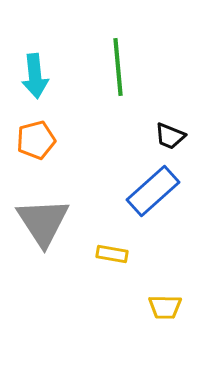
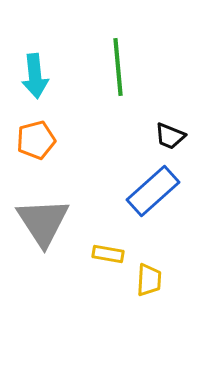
yellow rectangle: moved 4 px left
yellow trapezoid: moved 16 px left, 27 px up; rotated 88 degrees counterclockwise
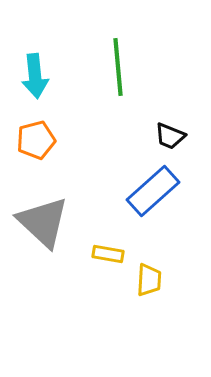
gray triangle: rotated 14 degrees counterclockwise
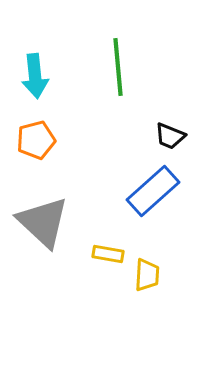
yellow trapezoid: moved 2 px left, 5 px up
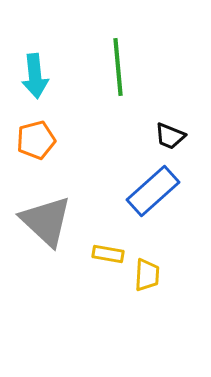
gray triangle: moved 3 px right, 1 px up
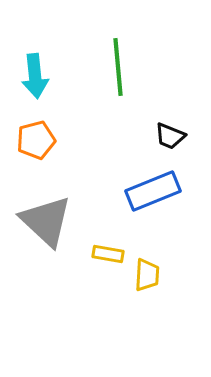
blue rectangle: rotated 20 degrees clockwise
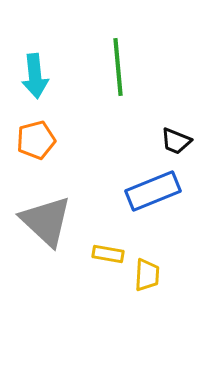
black trapezoid: moved 6 px right, 5 px down
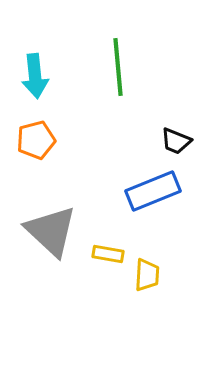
gray triangle: moved 5 px right, 10 px down
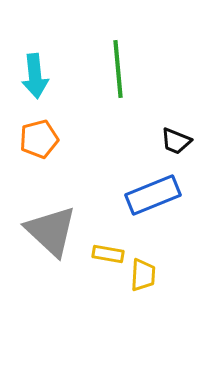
green line: moved 2 px down
orange pentagon: moved 3 px right, 1 px up
blue rectangle: moved 4 px down
yellow trapezoid: moved 4 px left
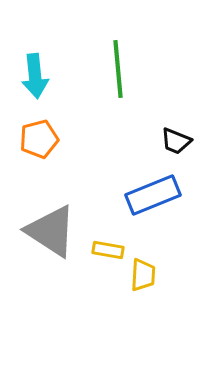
gray triangle: rotated 10 degrees counterclockwise
yellow rectangle: moved 4 px up
